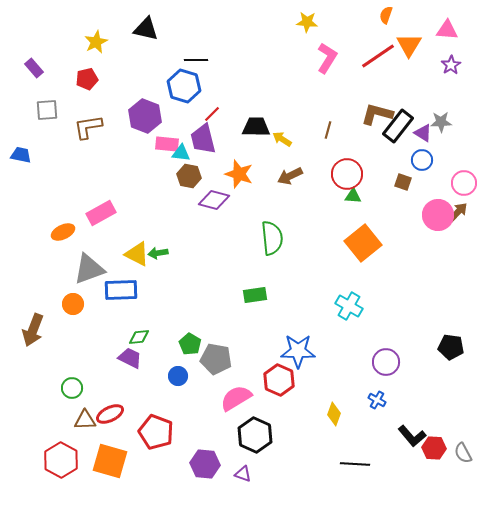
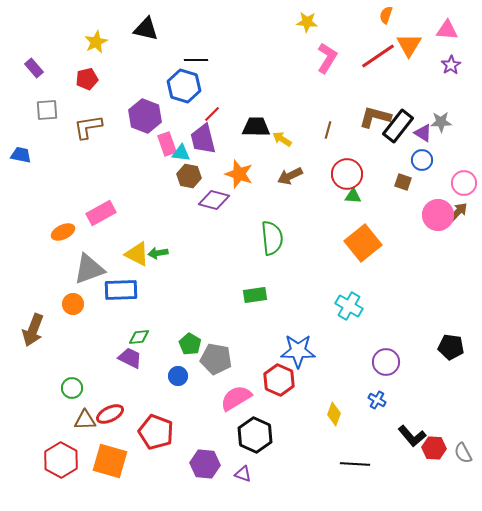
brown L-shape at (377, 114): moved 2 px left, 3 px down
pink rectangle at (167, 144): rotated 65 degrees clockwise
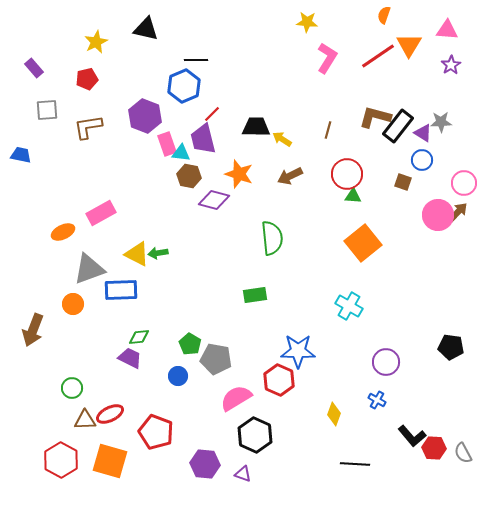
orange semicircle at (386, 15): moved 2 px left
blue hexagon at (184, 86): rotated 20 degrees clockwise
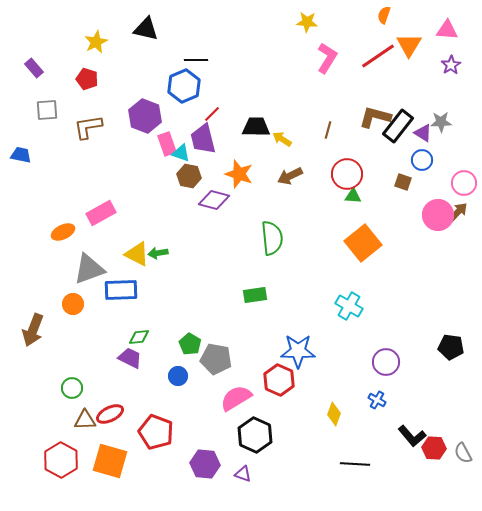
red pentagon at (87, 79): rotated 30 degrees clockwise
cyan triangle at (181, 153): rotated 12 degrees clockwise
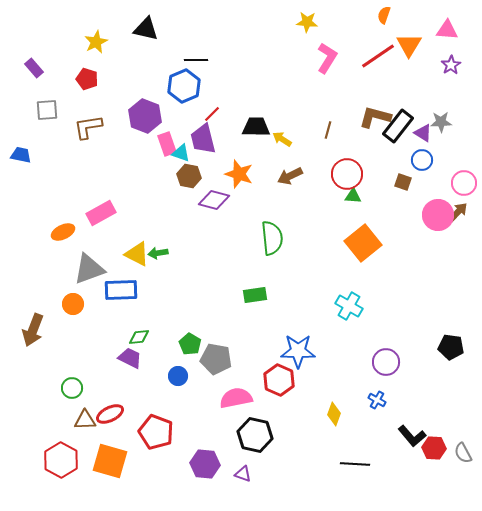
pink semicircle at (236, 398): rotated 20 degrees clockwise
black hexagon at (255, 435): rotated 12 degrees counterclockwise
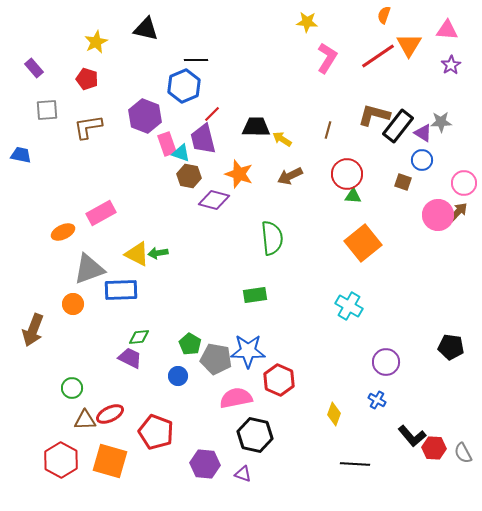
brown L-shape at (375, 117): moved 1 px left, 2 px up
blue star at (298, 351): moved 50 px left
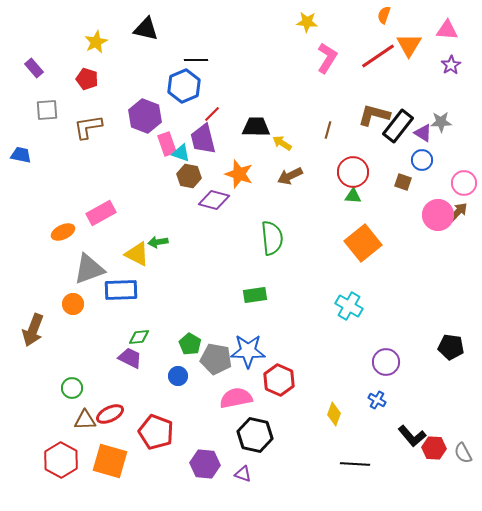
yellow arrow at (282, 139): moved 4 px down
red circle at (347, 174): moved 6 px right, 2 px up
green arrow at (158, 253): moved 11 px up
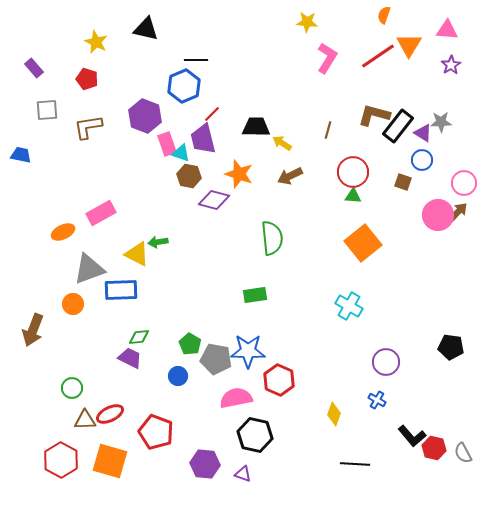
yellow star at (96, 42): rotated 20 degrees counterclockwise
red hexagon at (434, 448): rotated 10 degrees clockwise
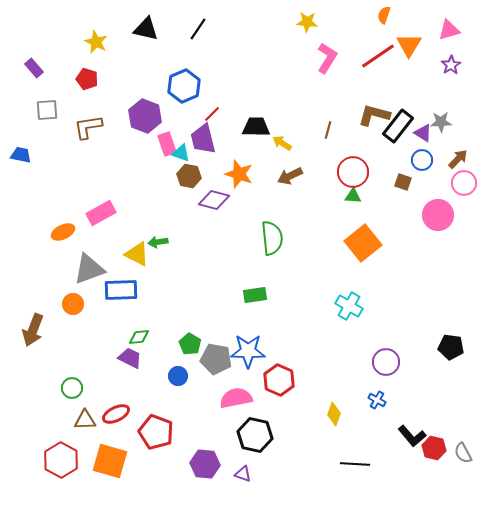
pink triangle at (447, 30): moved 2 px right; rotated 20 degrees counterclockwise
black line at (196, 60): moved 2 px right, 31 px up; rotated 55 degrees counterclockwise
brown arrow at (458, 212): moved 53 px up
red ellipse at (110, 414): moved 6 px right
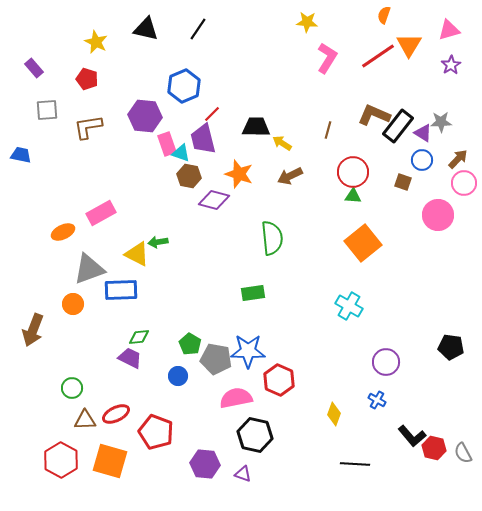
brown L-shape at (374, 115): rotated 8 degrees clockwise
purple hexagon at (145, 116): rotated 16 degrees counterclockwise
green rectangle at (255, 295): moved 2 px left, 2 px up
